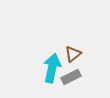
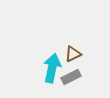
brown triangle: rotated 12 degrees clockwise
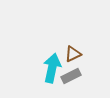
gray rectangle: moved 1 px up
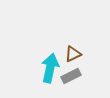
cyan arrow: moved 2 px left
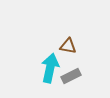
brown triangle: moved 5 px left, 8 px up; rotated 36 degrees clockwise
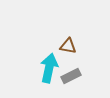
cyan arrow: moved 1 px left
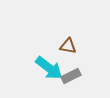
cyan arrow: rotated 116 degrees clockwise
